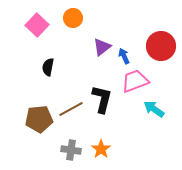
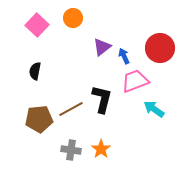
red circle: moved 1 px left, 2 px down
black semicircle: moved 13 px left, 4 px down
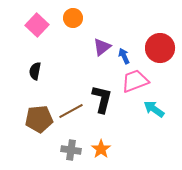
brown line: moved 2 px down
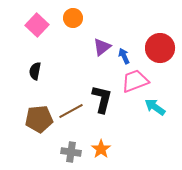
cyan arrow: moved 1 px right, 2 px up
gray cross: moved 2 px down
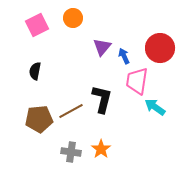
pink square: rotated 20 degrees clockwise
purple triangle: rotated 12 degrees counterclockwise
pink trapezoid: moved 2 px right; rotated 60 degrees counterclockwise
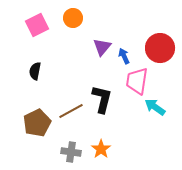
brown pentagon: moved 2 px left, 4 px down; rotated 20 degrees counterclockwise
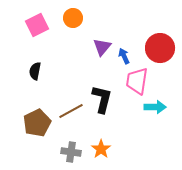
cyan arrow: rotated 145 degrees clockwise
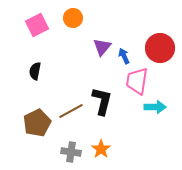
black L-shape: moved 2 px down
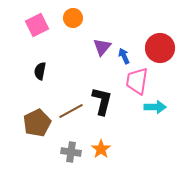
black semicircle: moved 5 px right
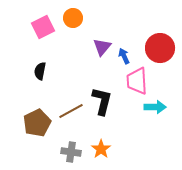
pink square: moved 6 px right, 2 px down
pink trapezoid: rotated 12 degrees counterclockwise
